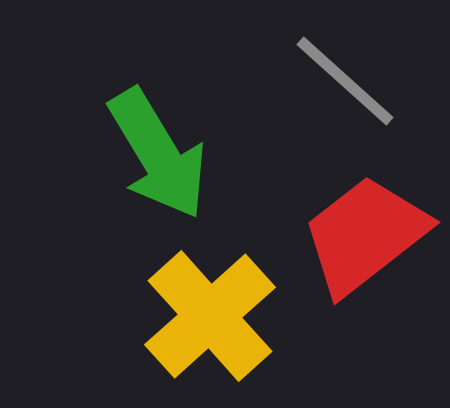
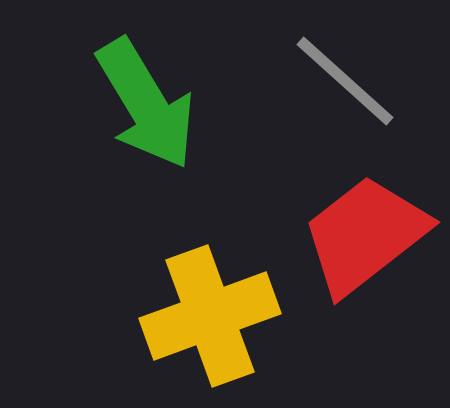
green arrow: moved 12 px left, 50 px up
yellow cross: rotated 22 degrees clockwise
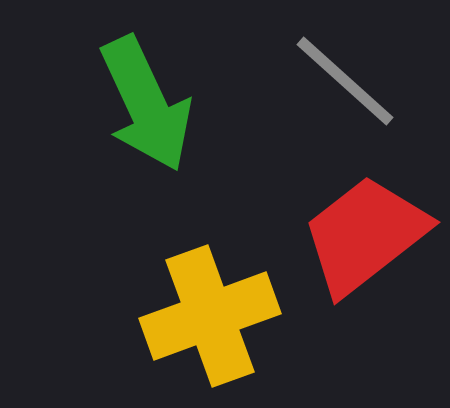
green arrow: rotated 6 degrees clockwise
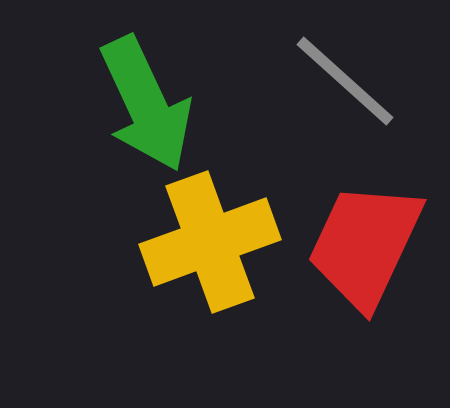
red trapezoid: moved 10 px down; rotated 27 degrees counterclockwise
yellow cross: moved 74 px up
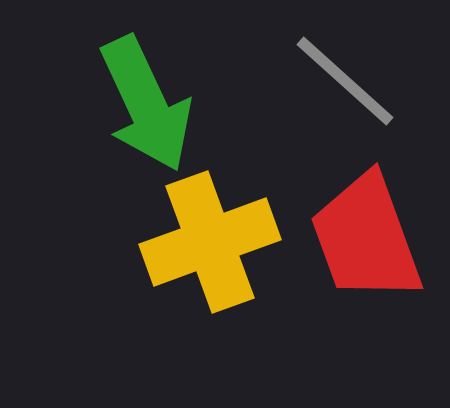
red trapezoid: moved 1 px right, 7 px up; rotated 45 degrees counterclockwise
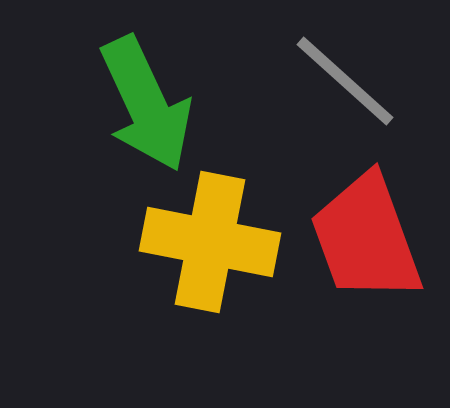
yellow cross: rotated 31 degrees clockwise
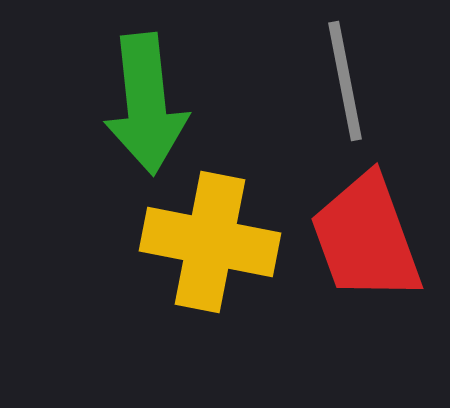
gray line: rotated 37 degrees clockwise
green arrow: rotated 19 degrees clockwise
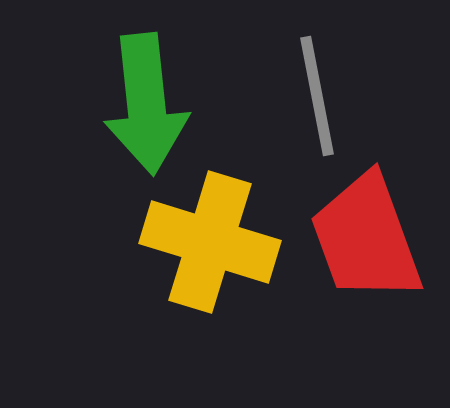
gray line: moved 28 px left, 15 px down
yellow cross: rotated 6 degrees clockwise
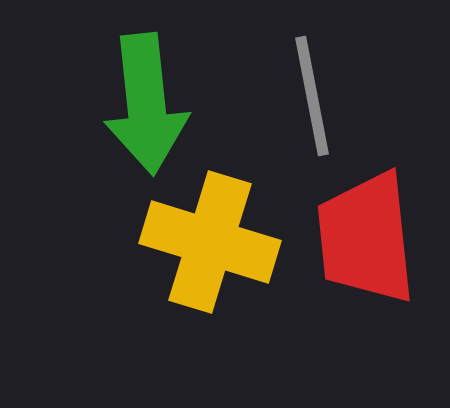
gray line: moved 5 px left
red trapezoid: rotated 14 degrees clockwise
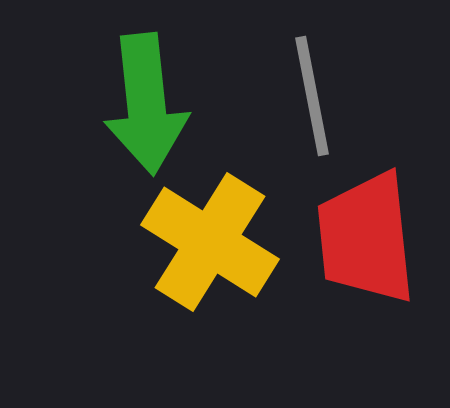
yellow cross: rotated 15 degrees clockwise
